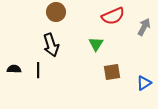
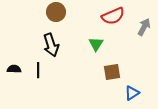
blue triangle: moved 12 px left, 10 px down
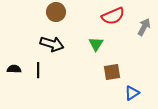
black arrow: moved 1 px right, 1 px up; rotated 55 degrees counterclockwise
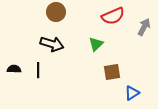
green triangle: rotated 14 degrees clockwise
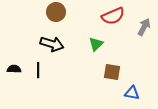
brown square: rotated 18 degrees clockwise
blue triangle: rotated 42 degrees clockwise
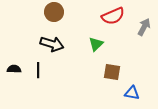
brown circle: moved 2 px left
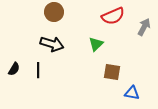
black semicircle: rotated 120 degrees clockwise
